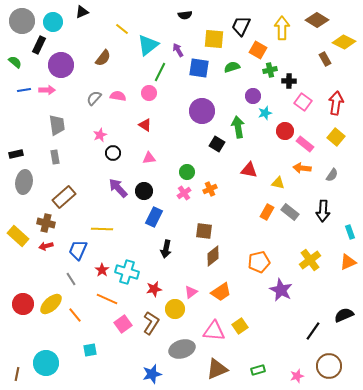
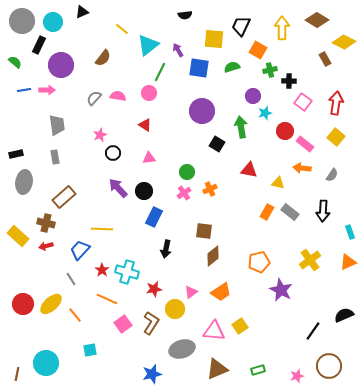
green arrow at (238, 127): moved 3 px right
blue trapezoid at (78, 250): moved 2 px right; rotated 20 degrees clockwise
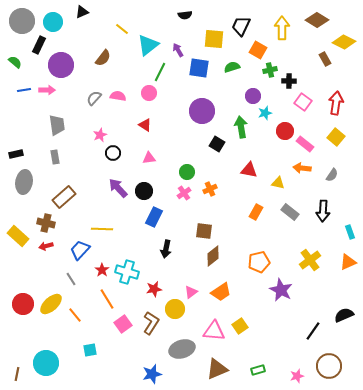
orange rectangle at (267, 212): moved 11 px left
orange line at (107, 299): rotated 35 degrees clockwise
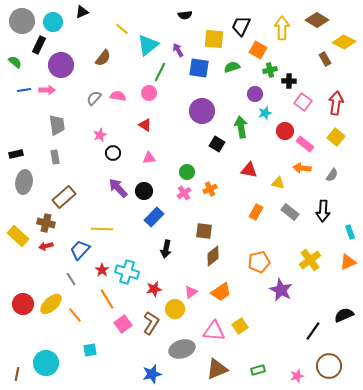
purple circle at (253, 96): moved 2 px right, 2 px up
blue rectangle at (154, 217): rotated 18 degrees clockwise
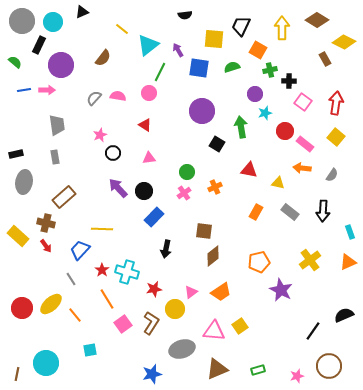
orange cross at (210, 189): moved 5 px right, 2 px up
red arrow at (46, 246): rotated 112 degrees counterclockwise
red circle at (23, 304): moved 1 px left, 4 px down
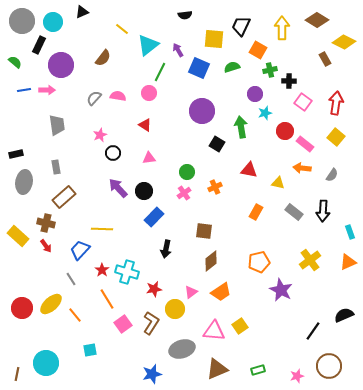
blue square at (199, 68): rotated 15 degrees clockwise
gray rectangle at (55, 157): moved 1 px right, 10 px down
gray rectangle at (290, 212): moved 4 px right
brown diamond at (213, 256): moved 2 px left, 5 px down
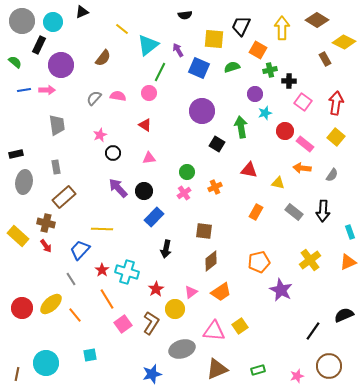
red star at (154, 289): moved 2 px right; rotated 21 degrees counterclockwise
cyan square at (90, 350): moved 5 px down
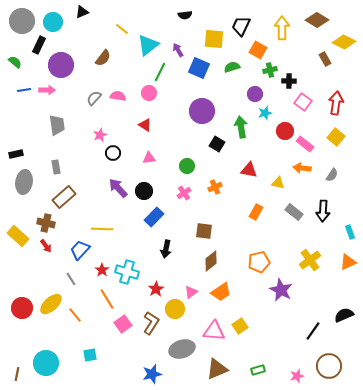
green circle at (187, 172): moved 6 px up
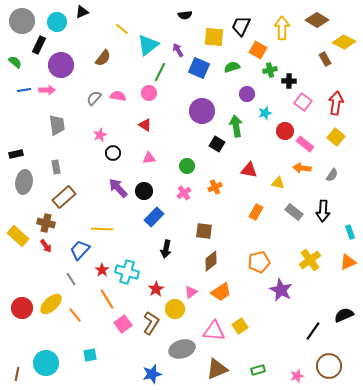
cyan circle at (53, 22): moved 4 px right
yellow square at (214, 39): moved 2 px up
purple circle at (255, 94): moved 8 px left
green arrow at (241, 127): moved 5 px left, 1 px up
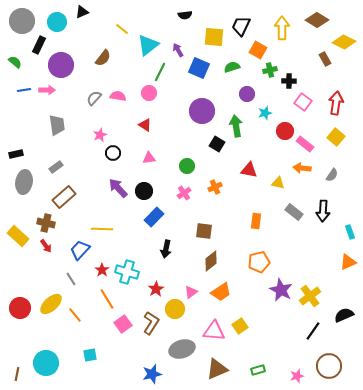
gray rectangle at (56, 167): rotated 64 degrees clockwise
orange rectangle at (256, 212): moved 9 px down; rotated 21 degrees counterclockwise
yellow cross at (310, 260): moved 36 px down
red circle at (22, 308): moved 2 px left
